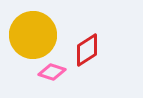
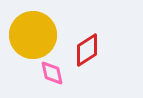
pink diamond: moved 1 px down; rotated 60 degrees clockwise
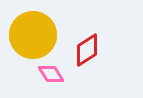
pink diamond: moved 1 px left, 1 px down; rotated 20 degrees counterclockwise
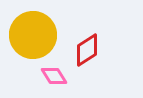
pink diamond: moved 3 px right, 2 px down
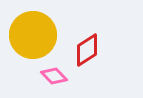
pink diamond: rotated 12 degrees counterclockwise
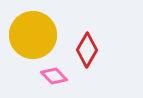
red diamond: rotated 28 degrees counterclockwise
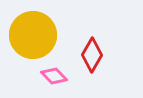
red diamond: moved 5 px right, 5 px down
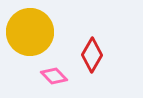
yellow circle: moved 3 px left, 3 px up
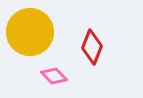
red diamond: moved 8 px up; rotated 8 degrees counterclockwise
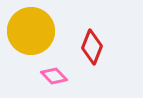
yellow circle: moved 1 px right, 1 px up
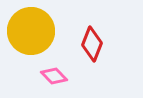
red diamond: moved 3 px up
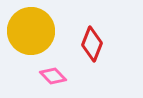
pink diamond: moved 1 px left
